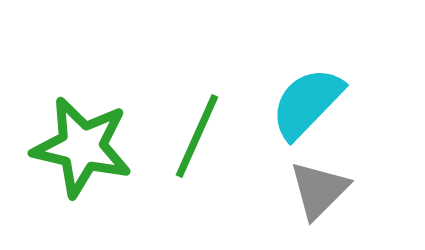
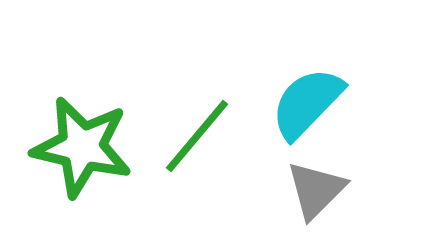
green line: rotated 16 degrees clockwise
gray triangle: moved 3 px left
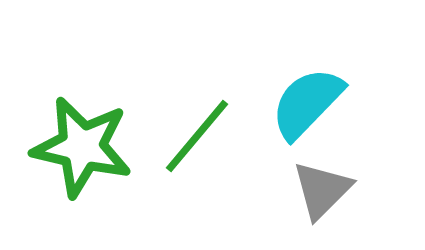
gray triangle: moved 6 px right
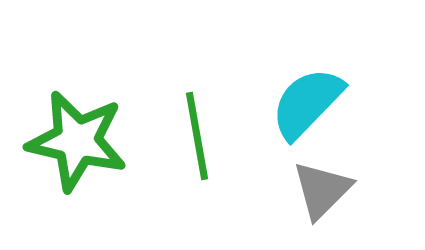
green line: rotated 50 degrees counterclockwise
green star: moved 5 px left, 6 px up
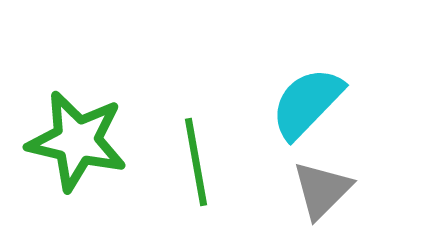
green line: moved 1 px left, 26 px down
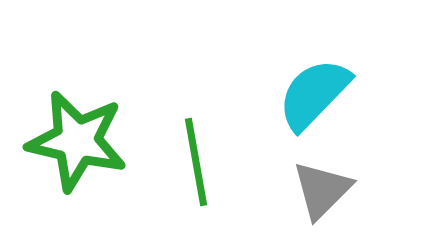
cyan semicircle: moved 7 px right, 9 px up
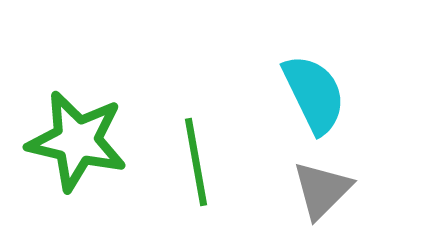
cyan semicircle: rotated 110 degrees clockwise
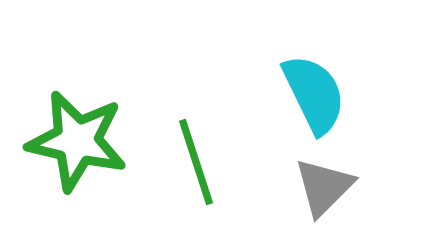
green line: rotated 8 degrees counterclockwise
gray triangle: moved 2 px right, 3 px up
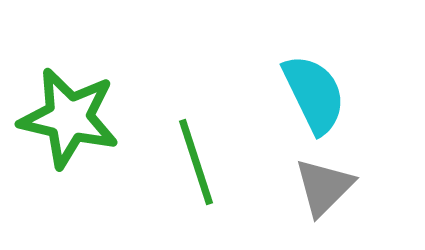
green star: moved 8 px left, 23 px up
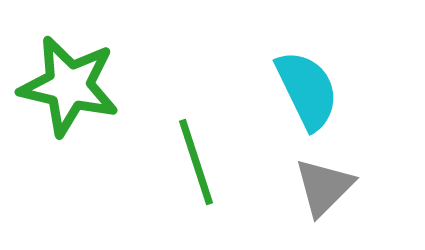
cyan semicircle: moved 7 px left, 4 px up
green star: moved 32 px up
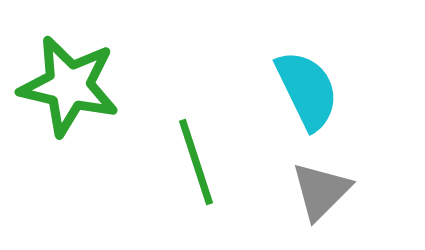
gray triangle: moved 3 px left, 4 px down
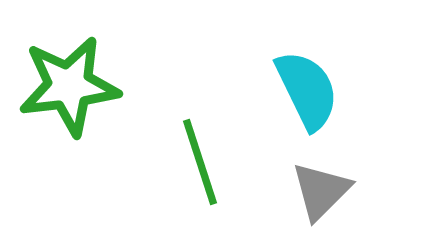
green star: rotated 20 degrees counterclockwise
green line: moved 4 px right
